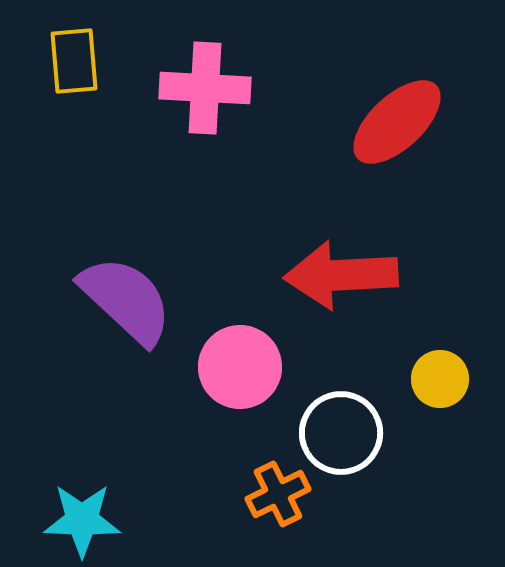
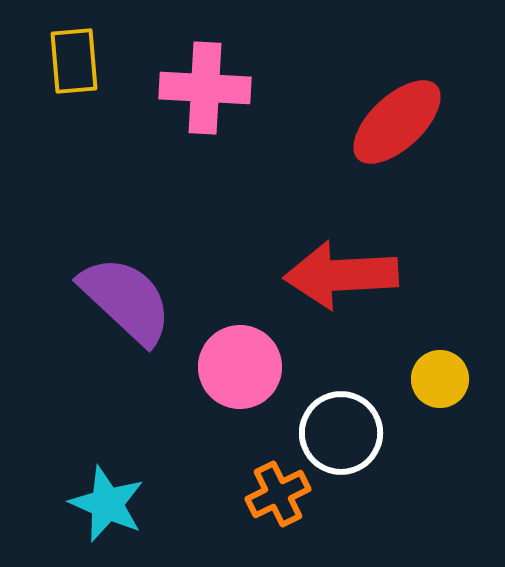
cyan star: moved 25 px right, 16 px up; rotated 22 degrees clockwise
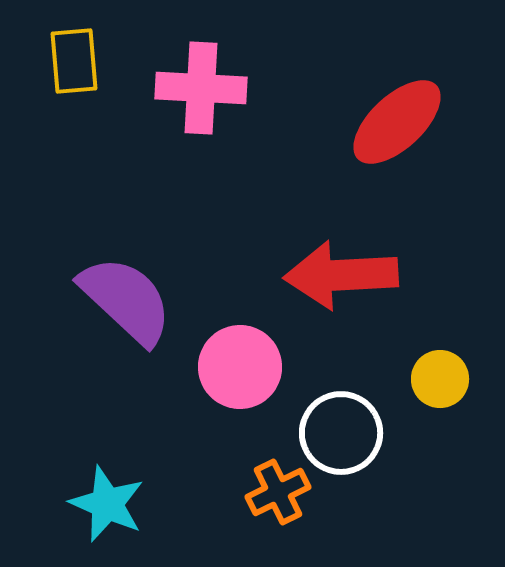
pink cross: moved 4 px left
orange cross: moved 2 px up
